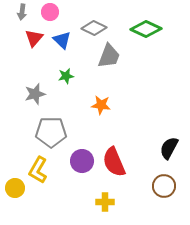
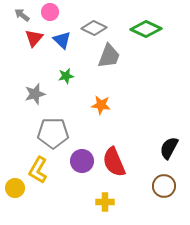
gray arrow: moved 3 px down; rotated 119 degrees clockwise
gray pentagon: moved 2 px right, 1 px down
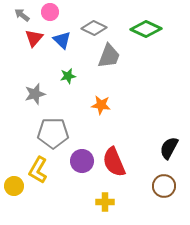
green star: moved 2 px right
yellow circle: moved 1 px left, 2 px up
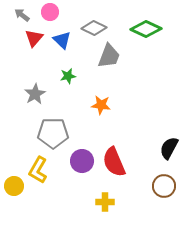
gray star: rotated 15 degrees counterclockwise
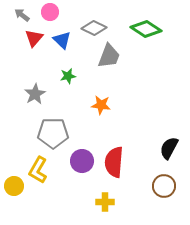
green diamond: rotated 8 degrees clockwise
red semicircle: rotated 28 degrees clockwise
